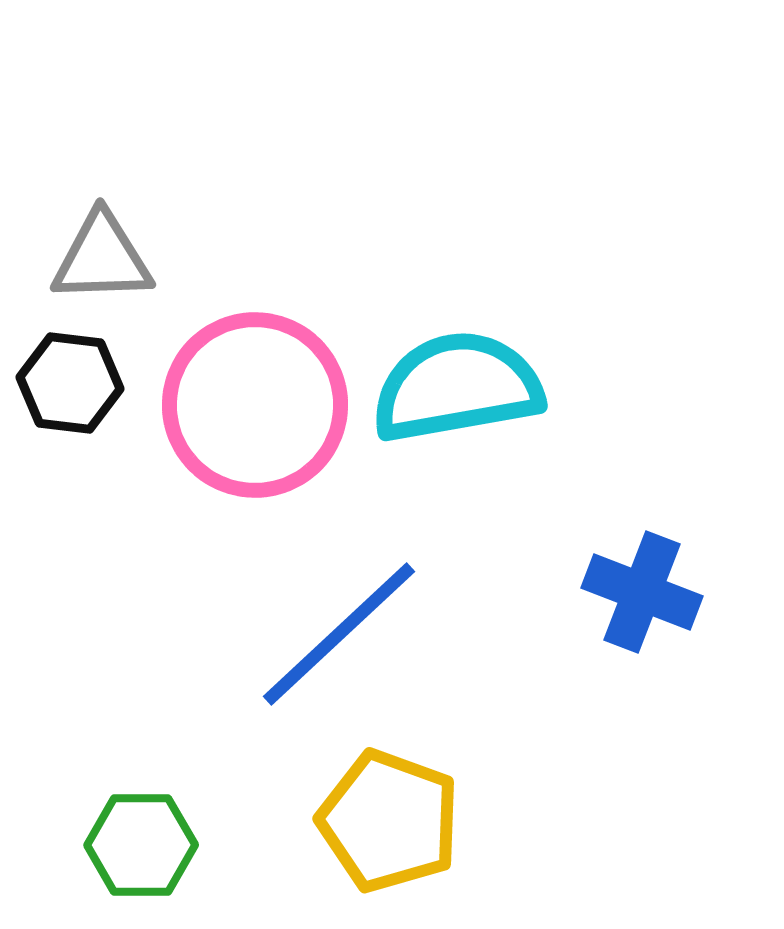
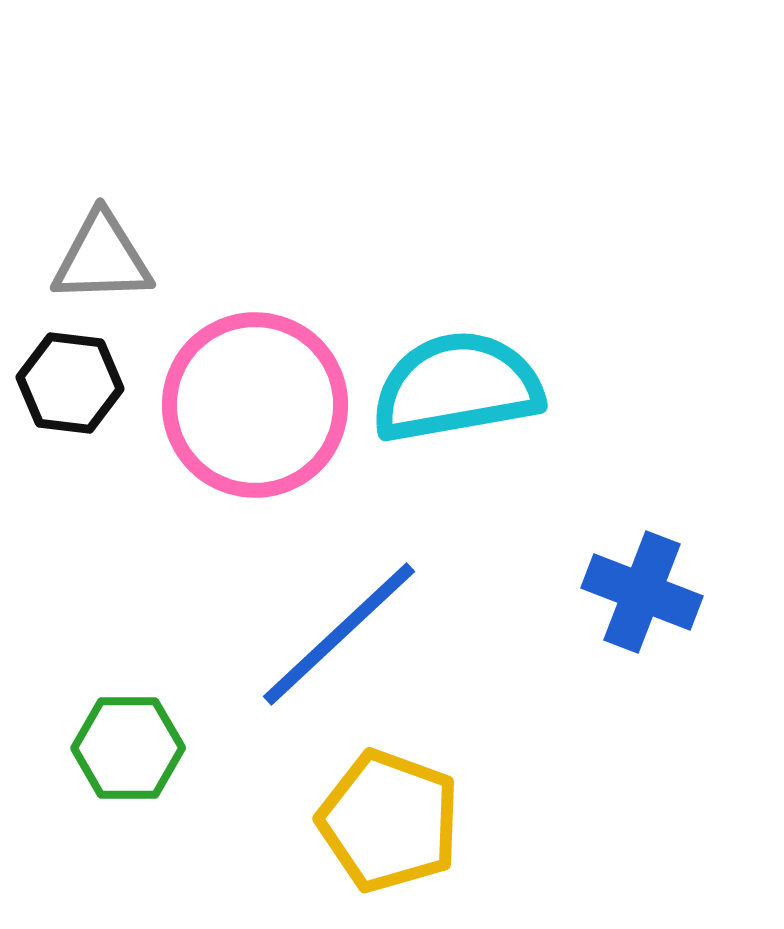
green hexagon: moved 13 px left, 97 px up
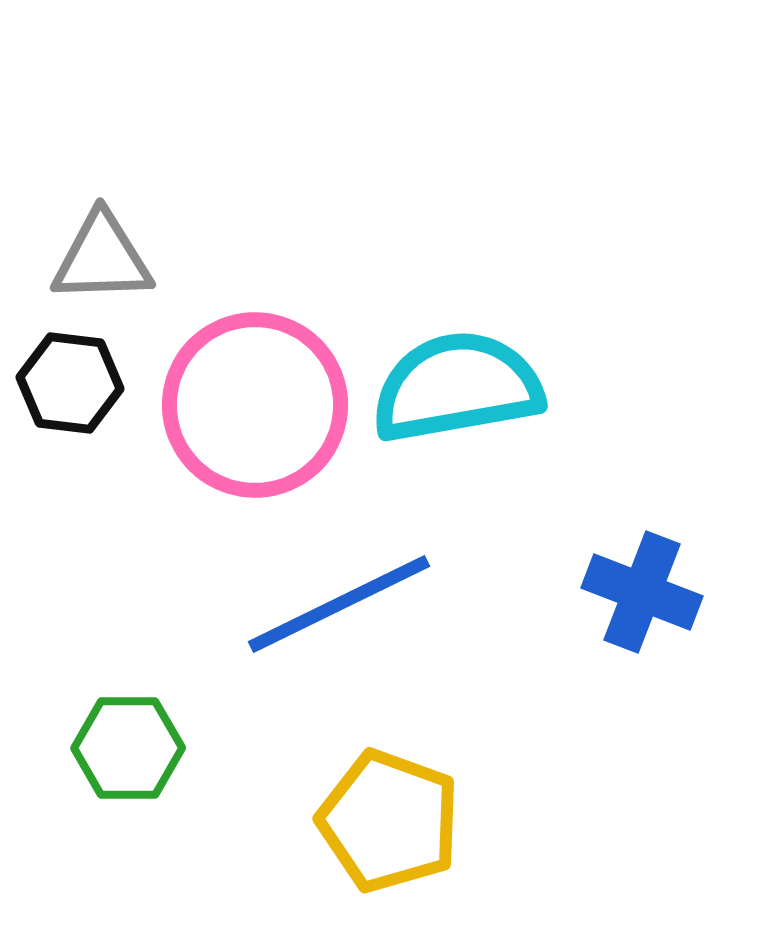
blue line: moved 30 px up; rotated 17 degrees clockwise
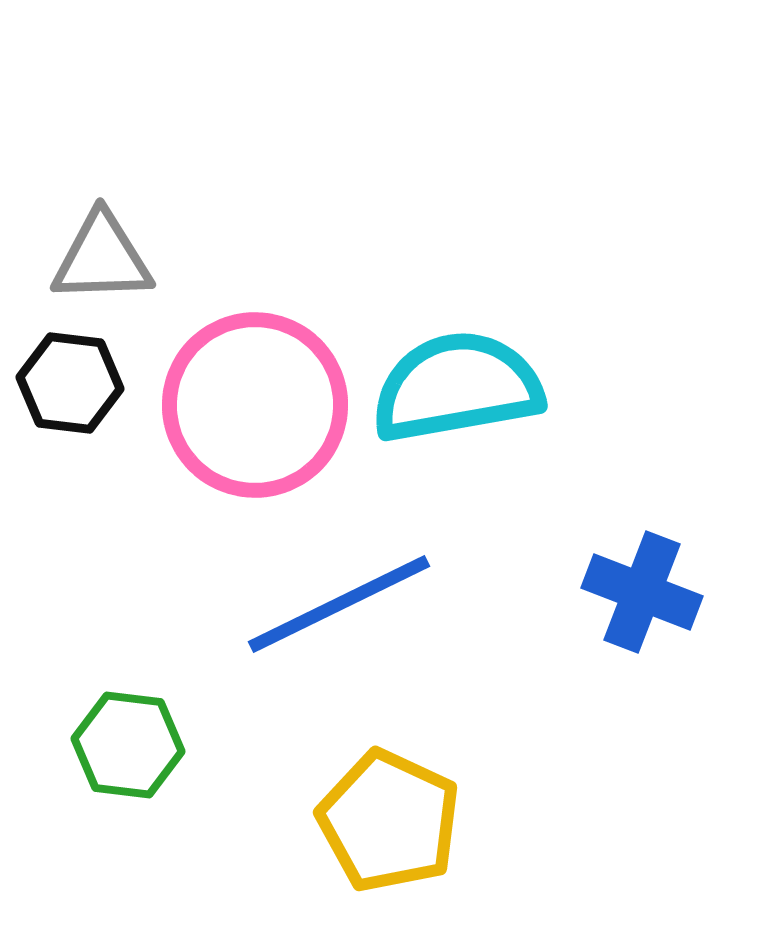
green hexagon: moved 3 px up; rotated 7 degrees clockwise
yellow pentagon: rotated 5 degrees clockwise
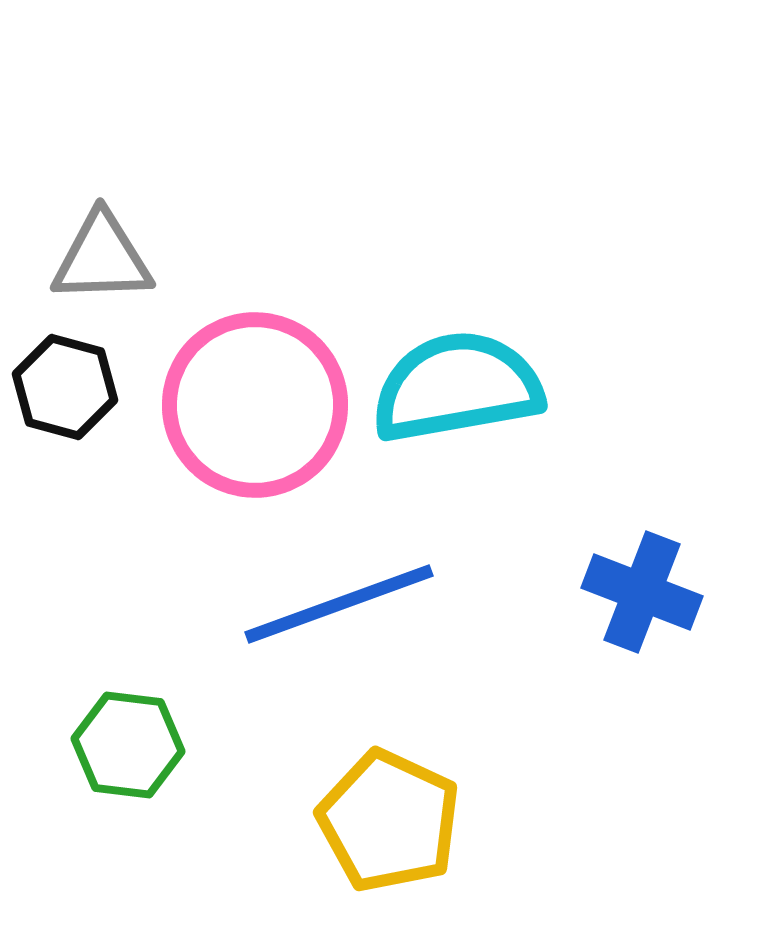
black hexagon: moved 5 px left, 4 px down; rotated 8 degrees clockwise
blue line: rotated 6 degrees clockwise
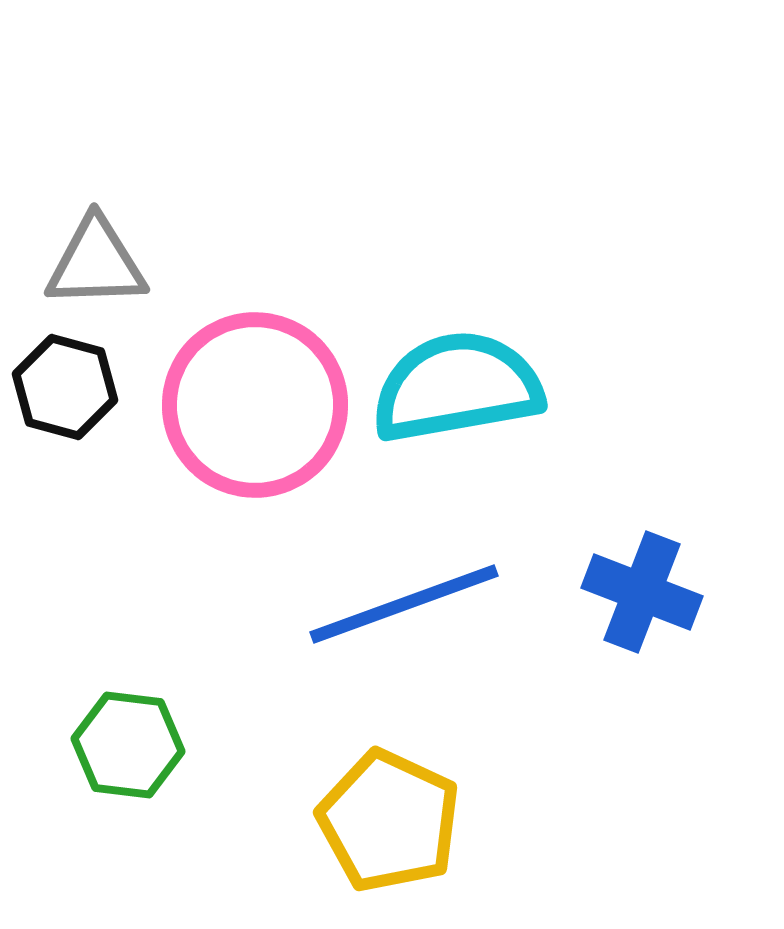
gray triangle: moved 6 px left, 5 px down
blue line: moved 65 px right
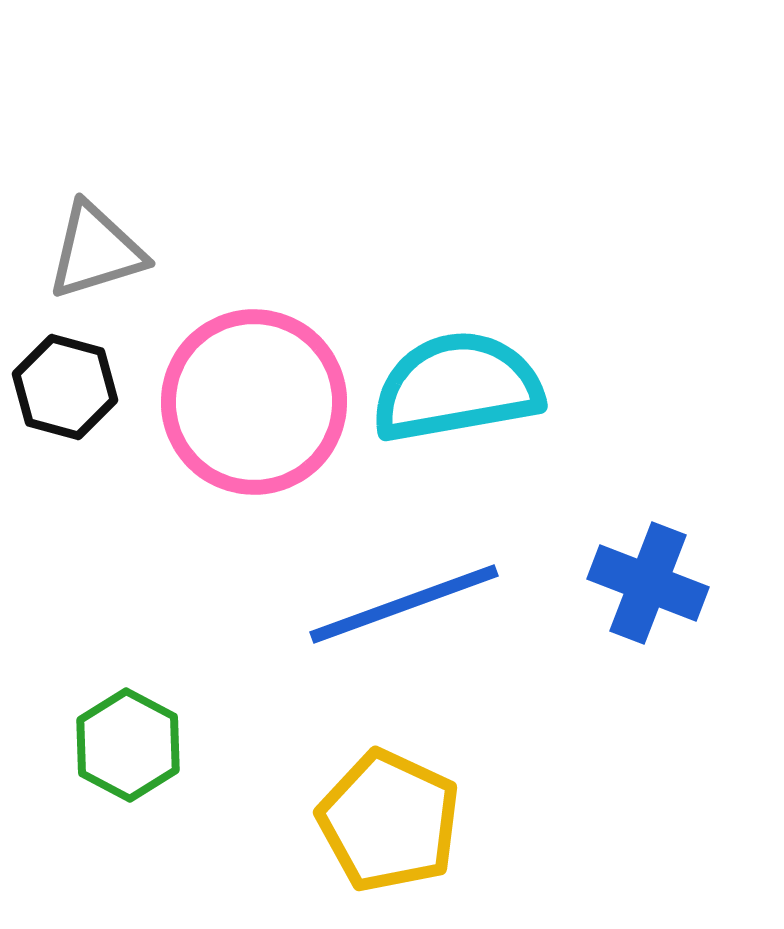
gray triangle: moved 12 px up; rotated 15 degrees counterclockwise
pink circle: moved 1 px left, 3 px up
blue cross: moved 6 px right, 9 px up
green hexagon: rotated 21 degrees clockwise
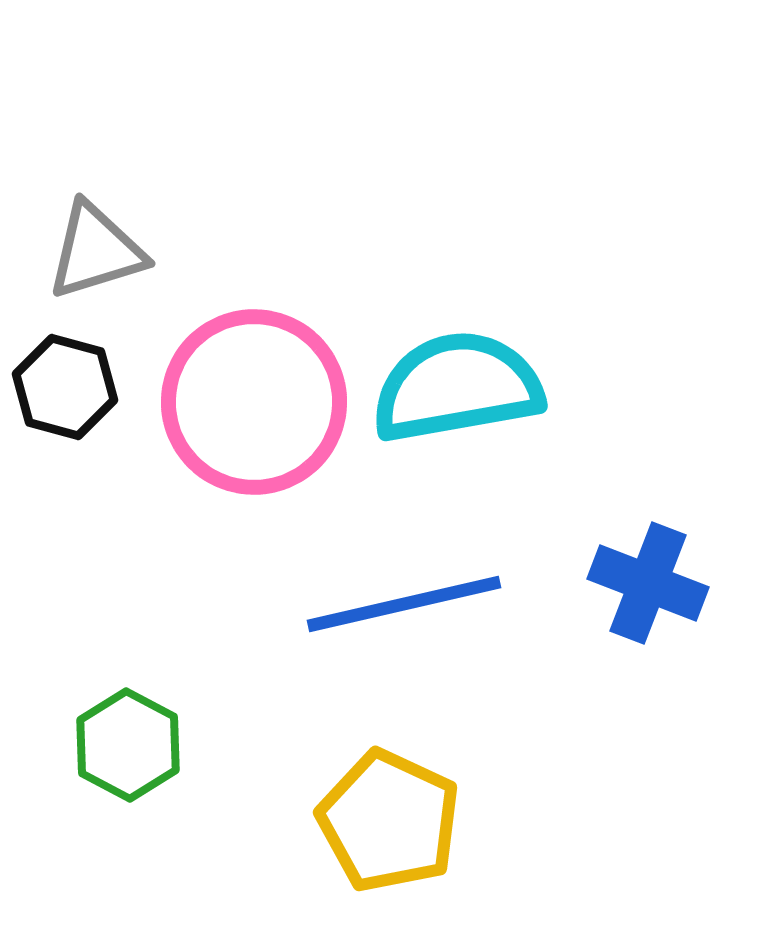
blue line: rotated 7 degrees clockwise
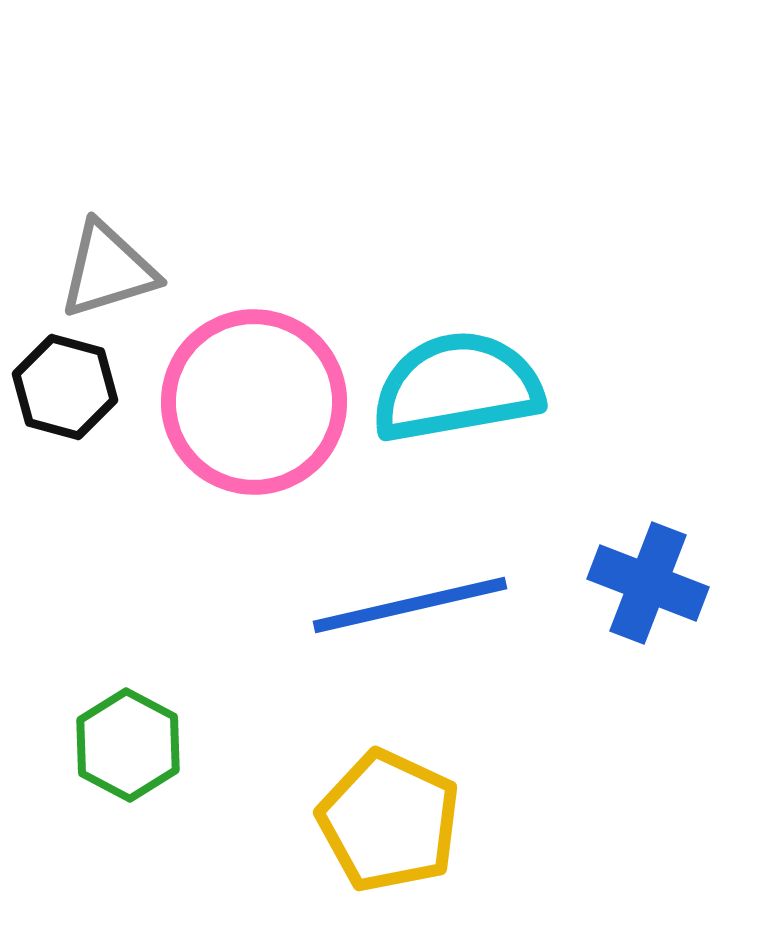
gray triangle: moved 12 px right, 19 px down
blue line: moved 6 px right, 1 px down
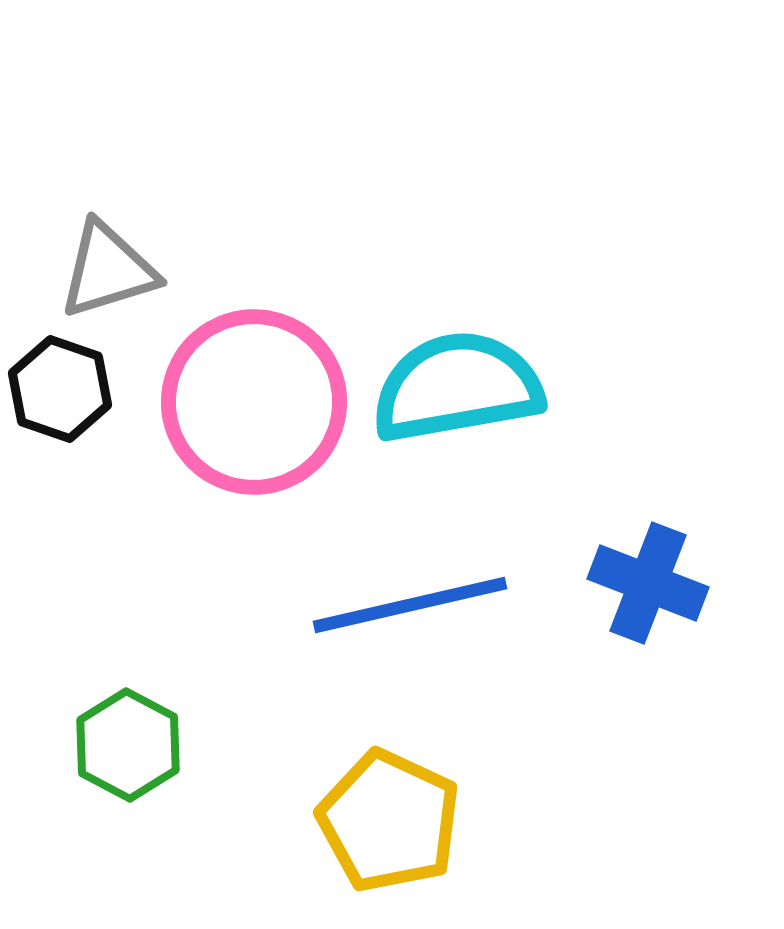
black hexagon: moved 5 px left, 2 px down; rotated 4 degrees clockwise
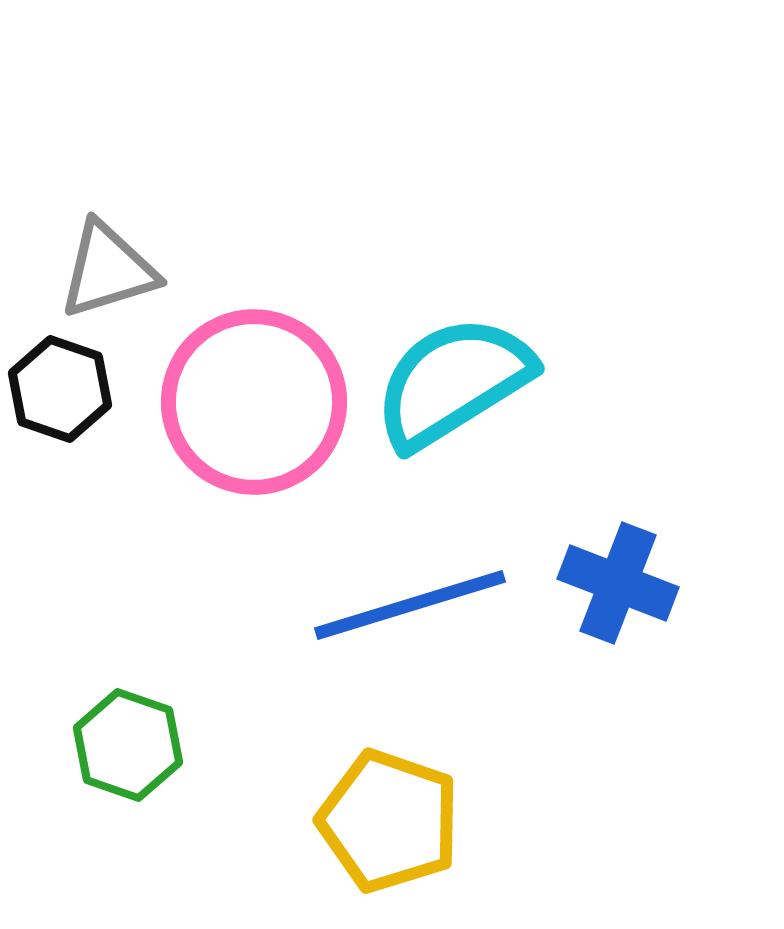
cyan semicircle: moved 4 px left, 5 px up; rotated 22 degrees counterclockwise
blue cross: moved 30 px left
blue line: rotated 4 degrees counterclockwise
green hexagon: rotated 9 degrees counterclockwise
yellow pentagon: rotated 6 degrees counterclockwise
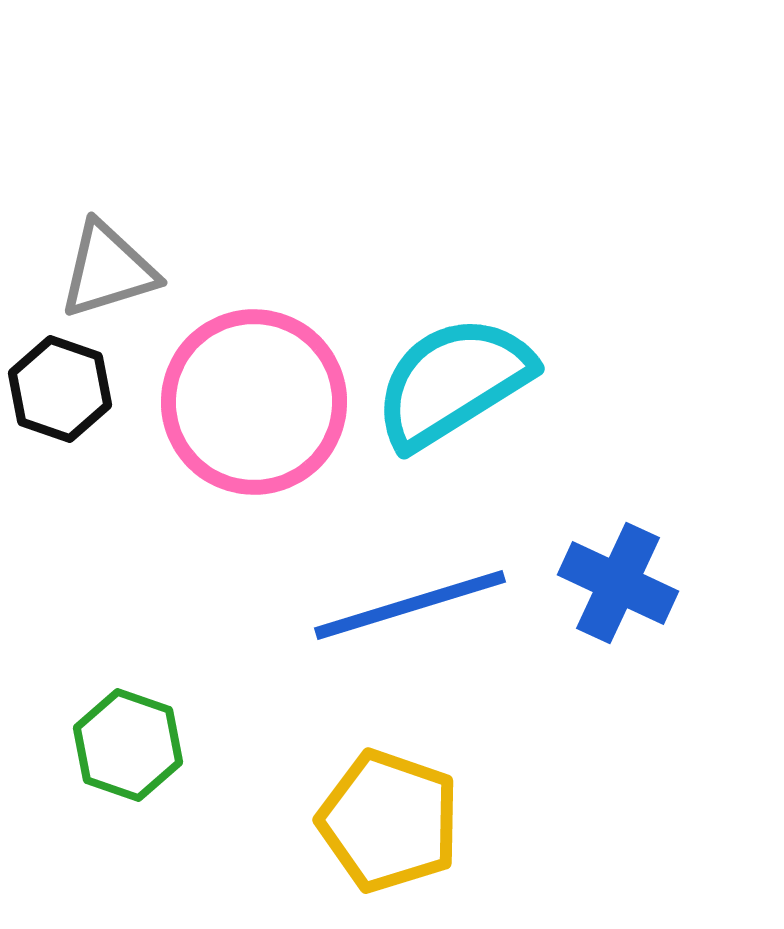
blue cross: rotated 4 degrees clockwise
